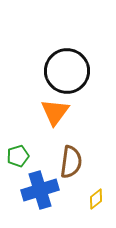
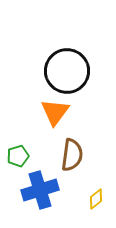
brown semicircle: moved 1 px right, 7 px up
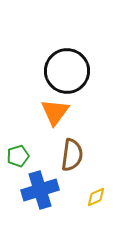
yellow diamond: moved 2 px up; rotated 15 degrees clockwise
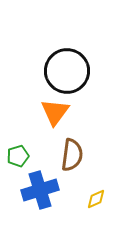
yellow diamond: moved 2 px down
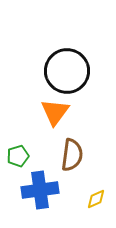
blue cross: rotated 9 degrees clockwise
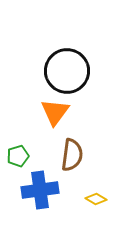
yellow diamond: rotated 55 degrees clockwise
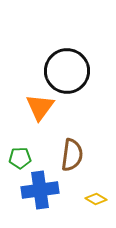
orange triangle: moved 15 px left, 5 px up
green pentagon: moved 2 px right, 2 px down; rotated 15 degrees clockwise
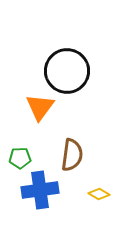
yellow diamond: moved 3 px right, 5 px up
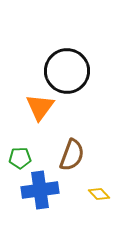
brown semicircle: rotated 12 degrees clockwise
yellow diamond: rotated 15 degrees clockwise
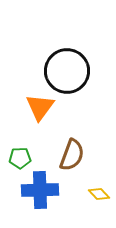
blue cross: rotated 6 degrees clockwise
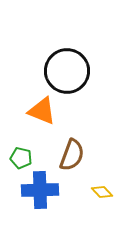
orange triangle: moved 2 px right, 4 px down; rotated 44 degrees counterclockwise
green pentagon: moved 1 px right; rotated 15 degrees clockwise
yellow diamond: moved 3 px right, 2 px up
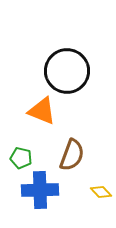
yellow diamond: moved 1 px left
